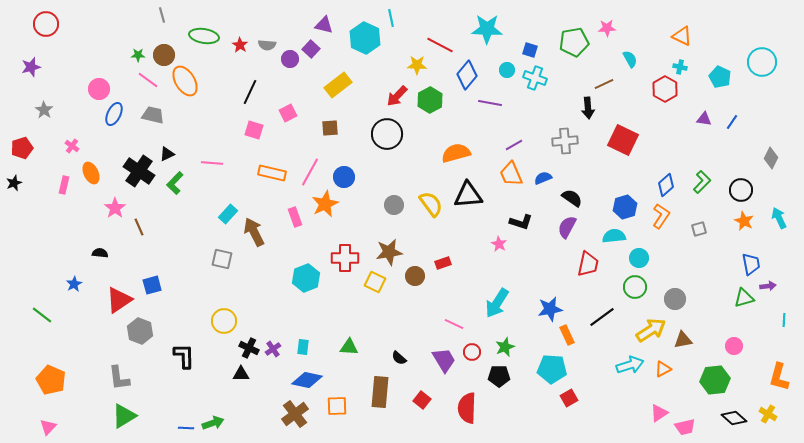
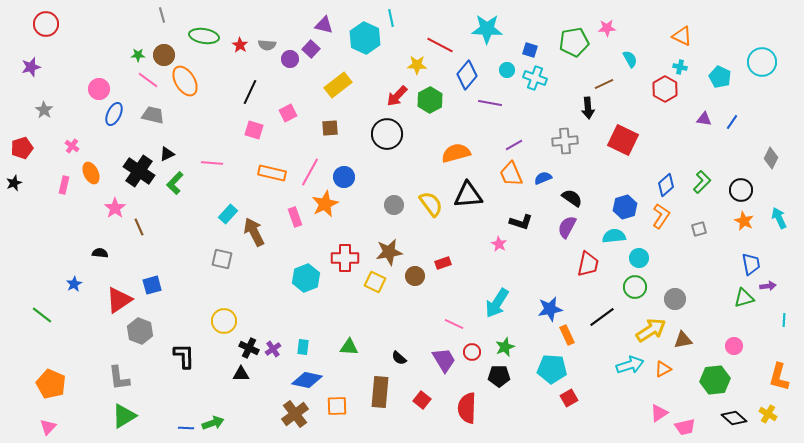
orange pentagon at (51, 380): moved 4 px down
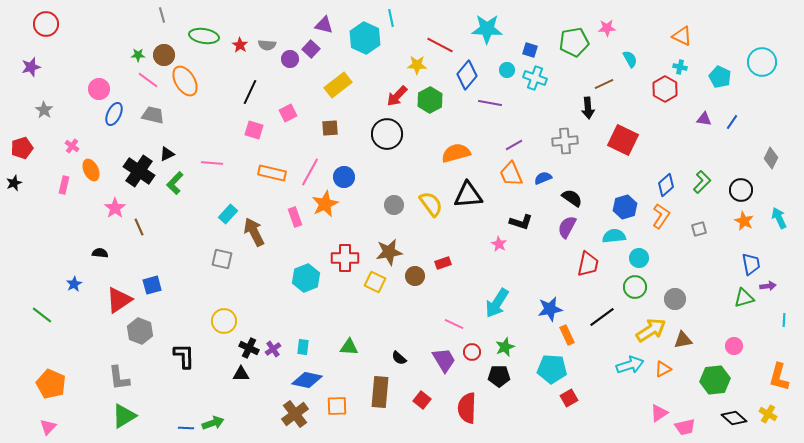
orange ellipse at (91, 173): moved 3 px up
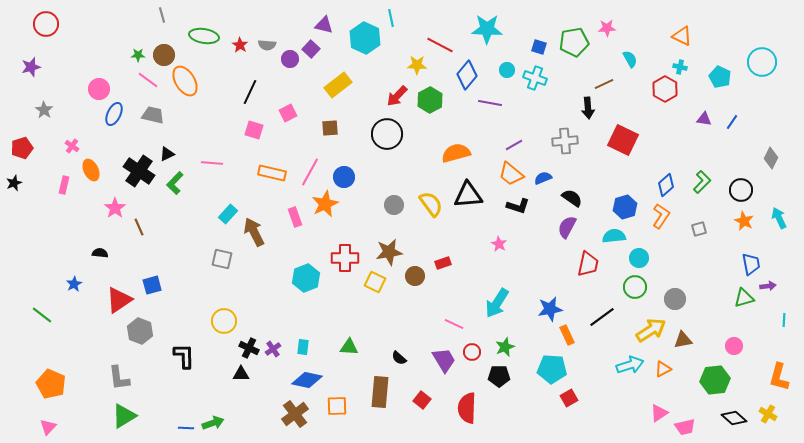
blue square at (530, 50): moved 9 px right, 3 px up
orange trapezoid at (511, 174): rotated 28 degrees counterclockwise
black L-shape at (521, 222): moved 3 px left, 16 px up
